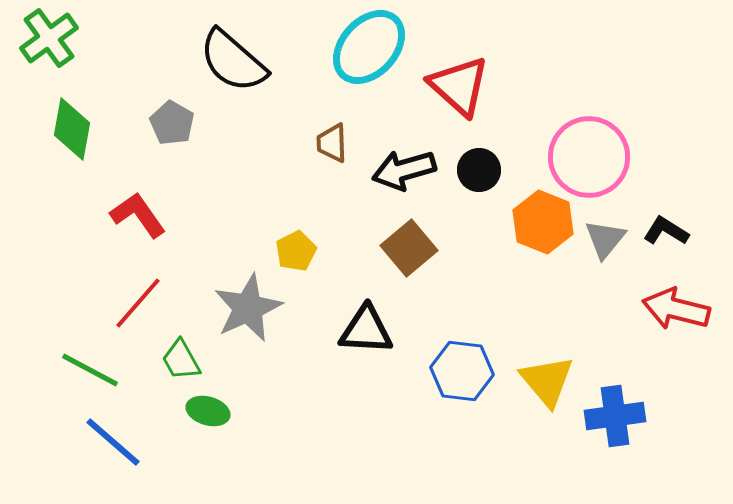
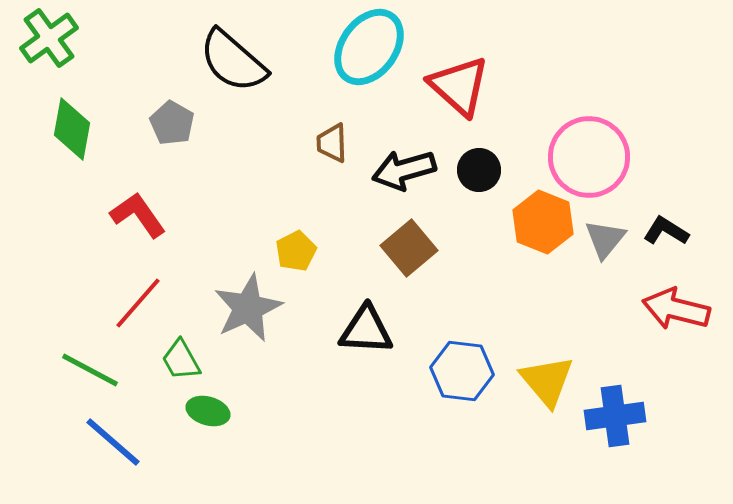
cyan ellipse: rotated 6 degrees counterclockwise
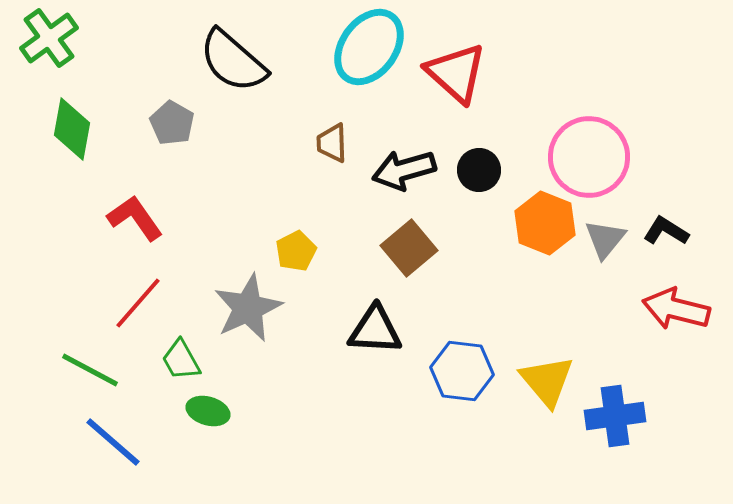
red triangle: moved 3 px left, 13 px up
red L-shape: moved 3 px left, 3 px down
orange hexagon: moved 2 px right, 1 px down
black triangle: moved 9 px right
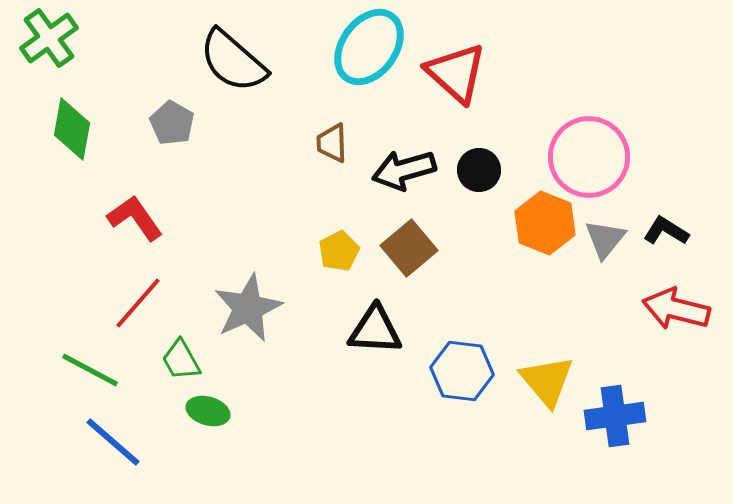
yellow pentagon: moved 43 px right
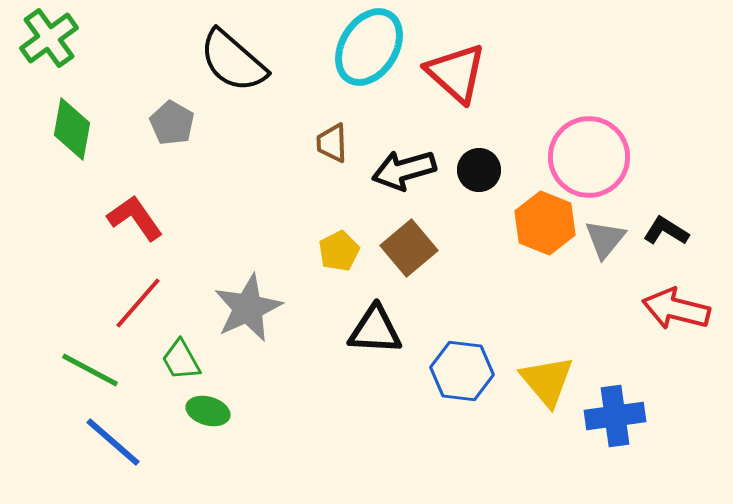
cyan ellipse: rotated 4 degrees counterclockwise
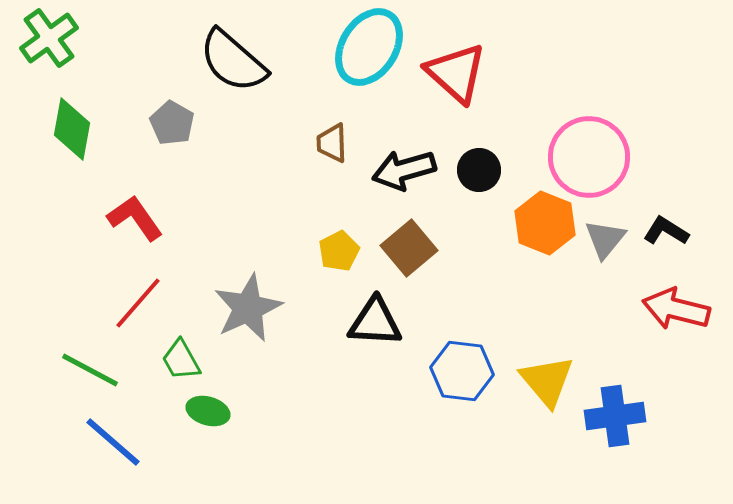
black triangle: moved 8 px up
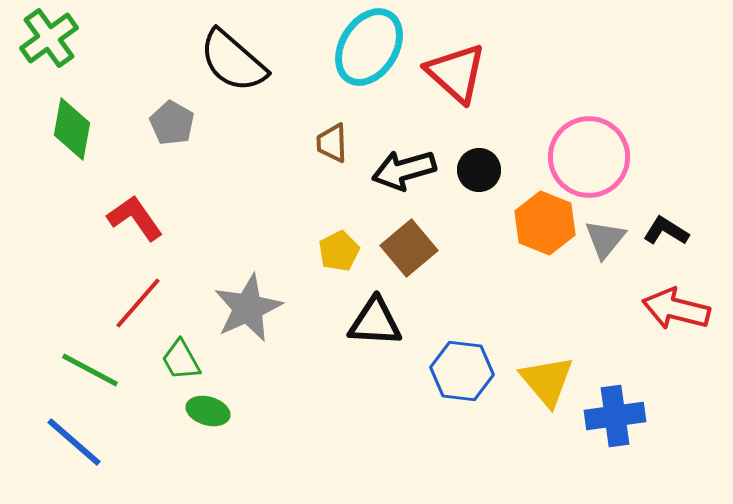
blue line: moved 39 px left
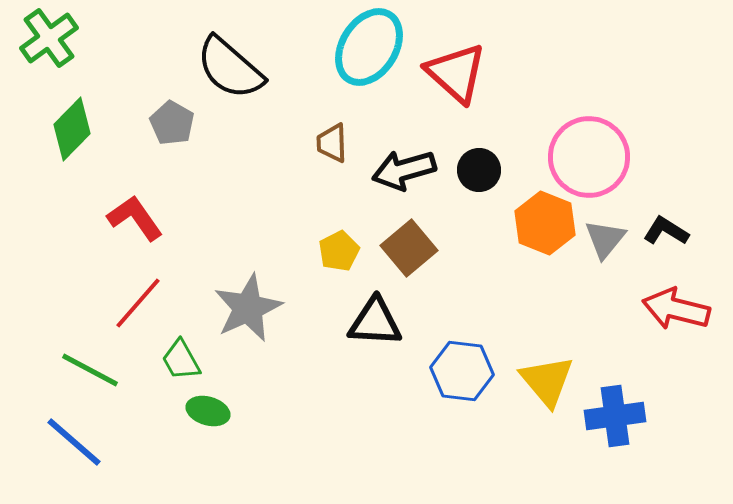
black semicircle: moved 3 px left, 7 px down
green diamond: rotated 34 degrees clockwise
